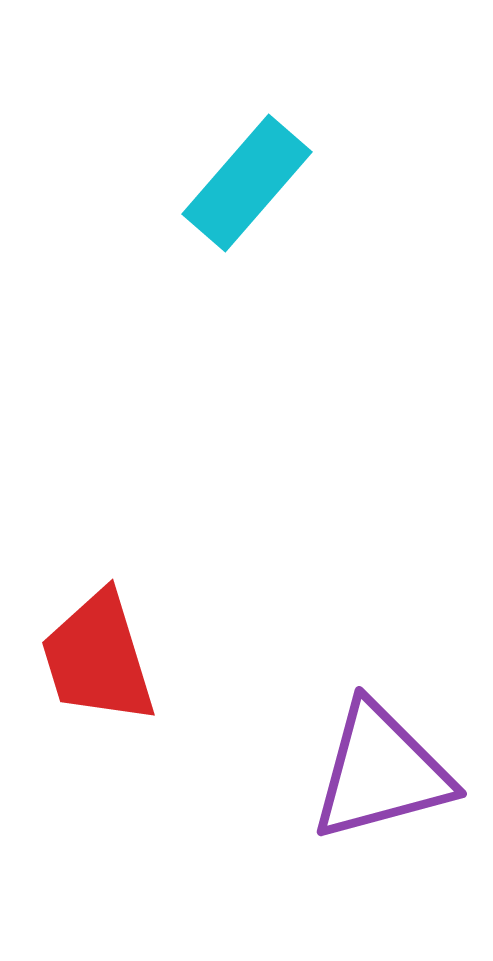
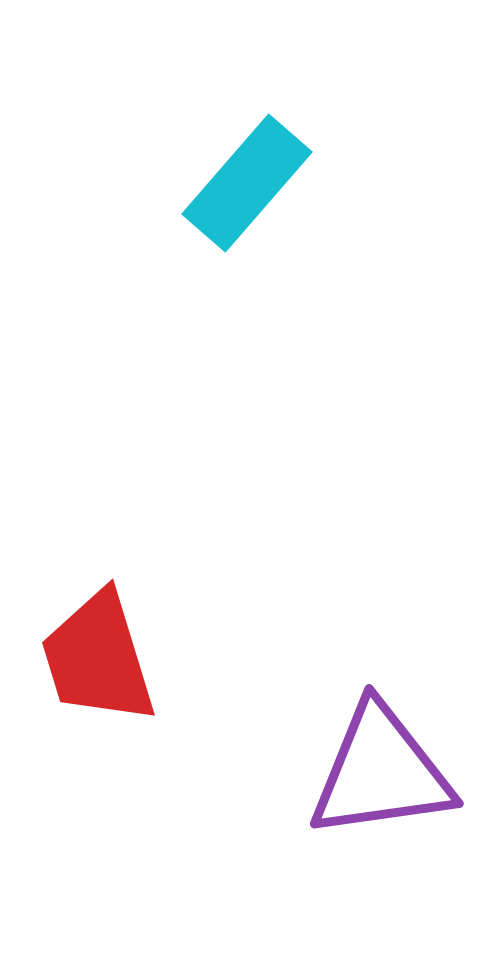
purple triangle: rotated 7 degrees clockwise
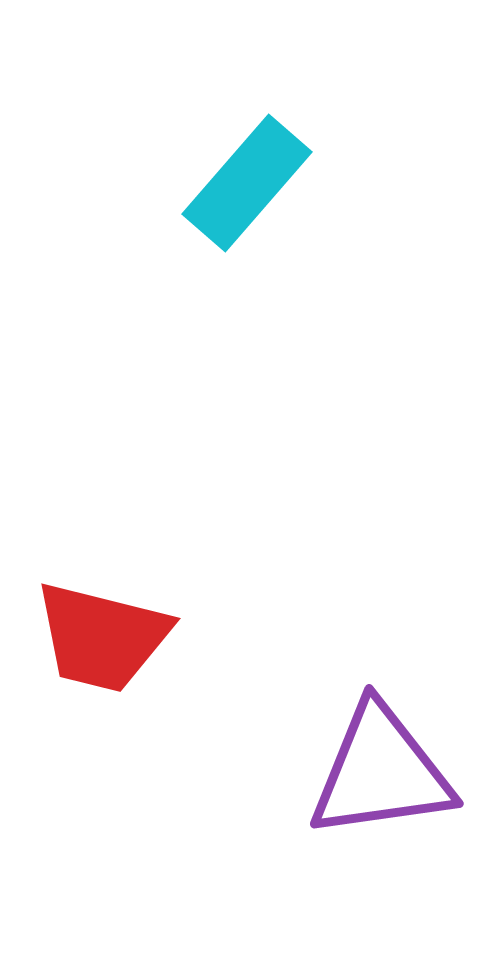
red trapezoid: moved 4 px right, 21 px up; rotated 59 degrees counterclockwise
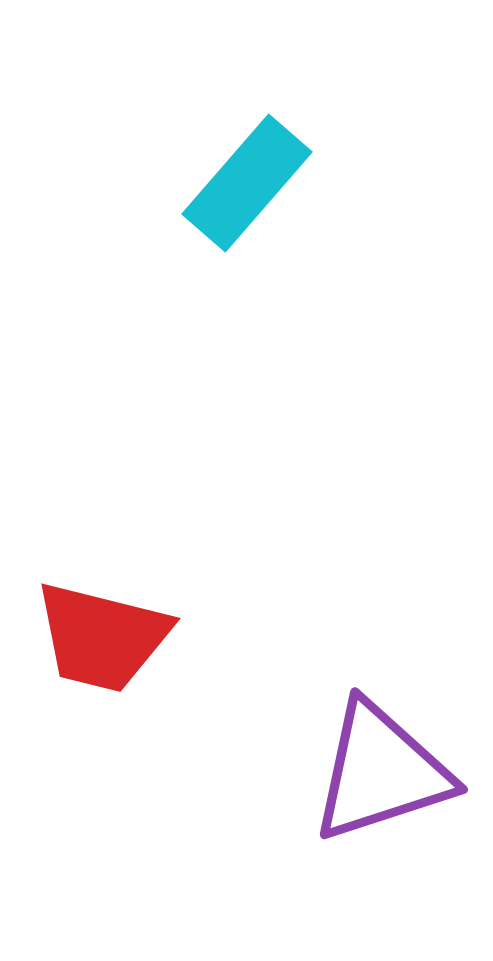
purple triangle: rotated 10 degrees counterclockwise
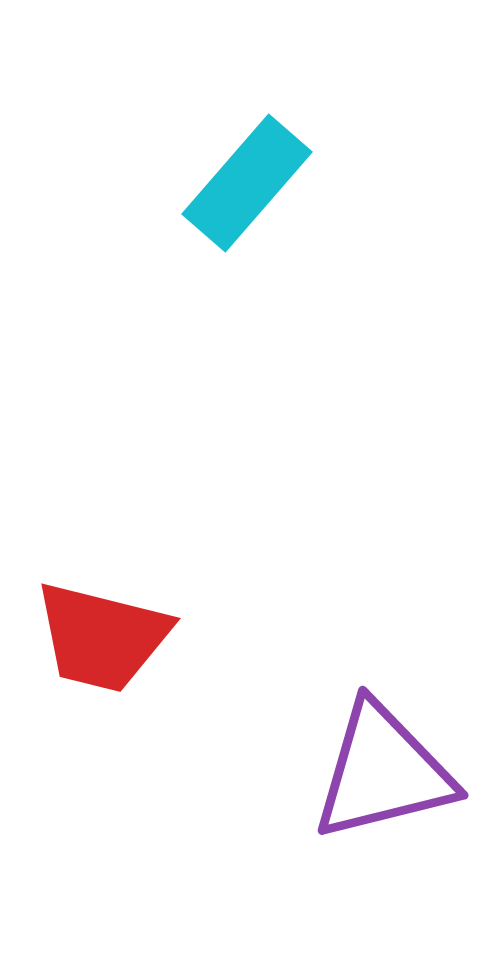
purple triangle: moved 2 px right; rotated 4 degrees clockwise
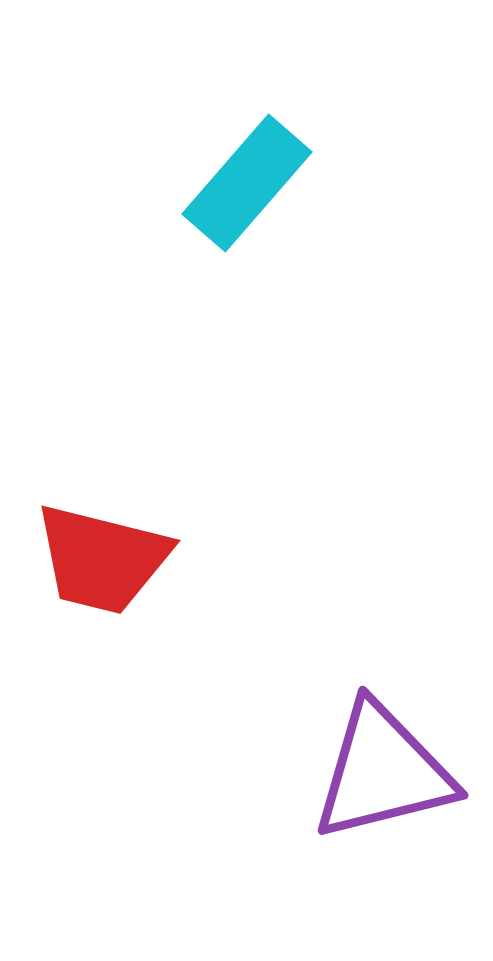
red trapezoid: moved 78 px up
